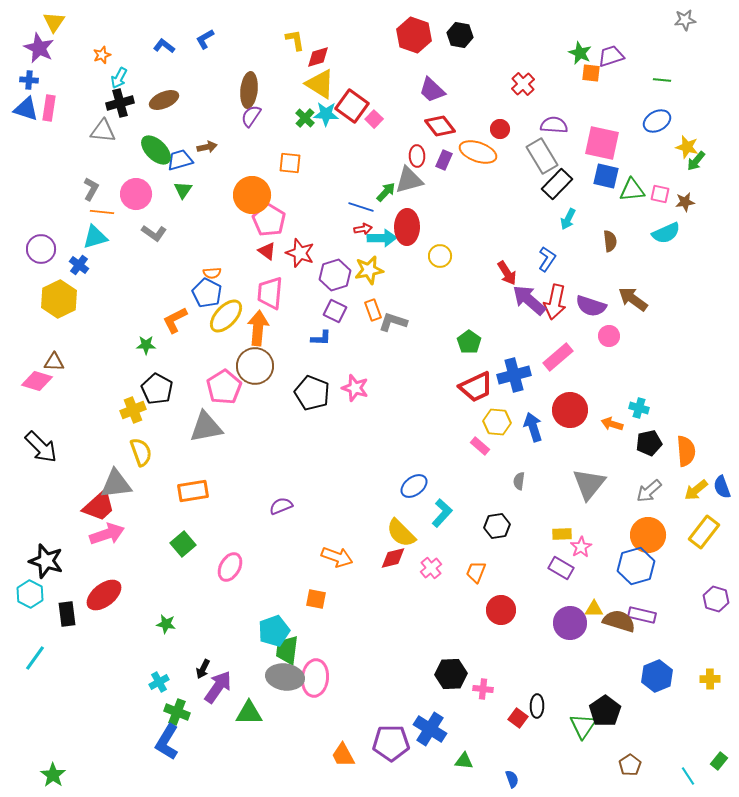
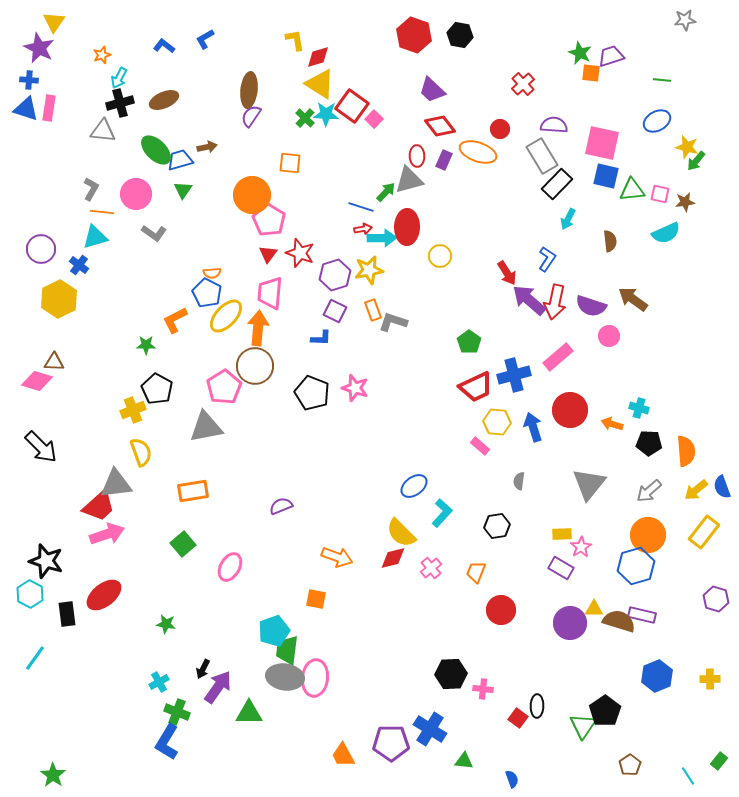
red triangle at (267, 251): moved 1 px right, 3 px down; rotated 30 degrees clockwise
black pentagon at (649, 443): rotated 15 degrees clockwise
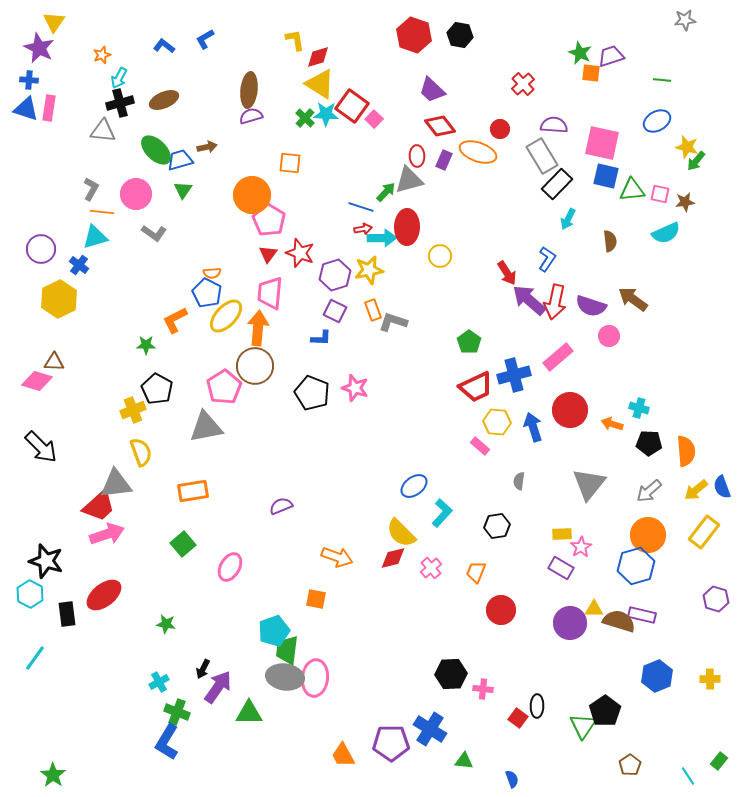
purple semicircle at (251, 116): rotated 40 degrees clockwise
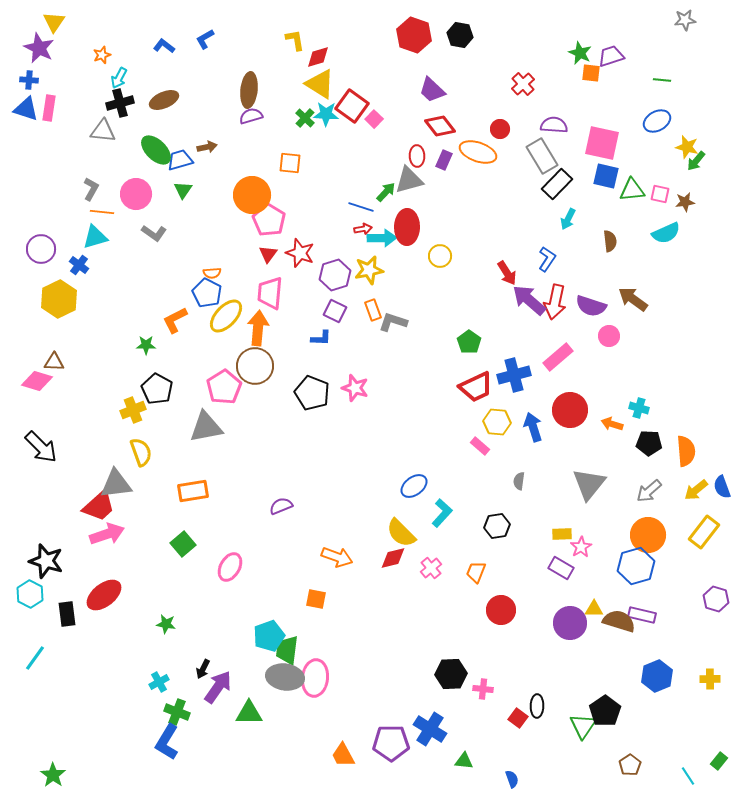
cyan pentagon at (274, 631): moved 5 px left, 5 px down
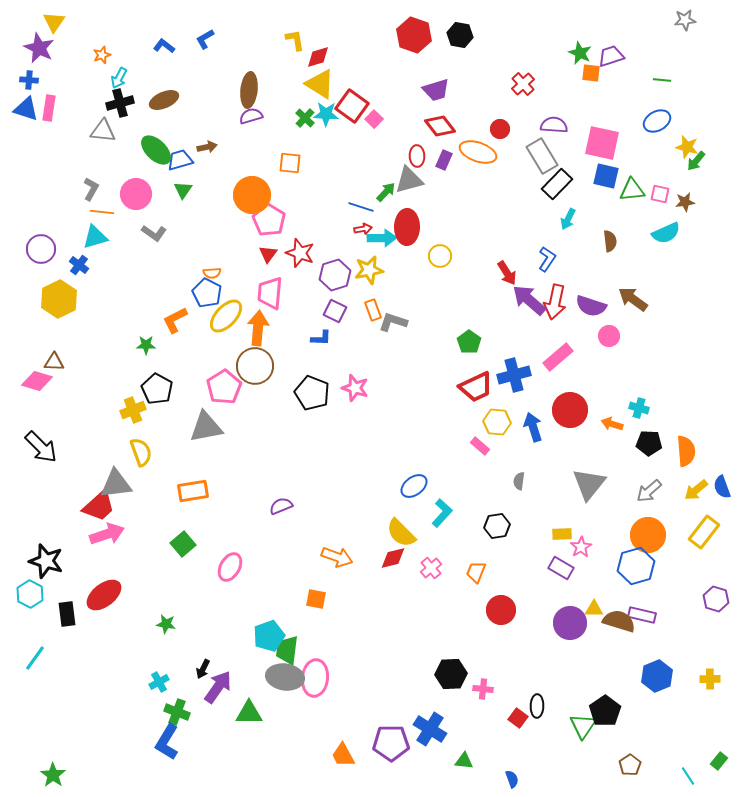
purple trapezoid at (432, 90): moved 4 px right; rotated 60 degrees counterclockwise
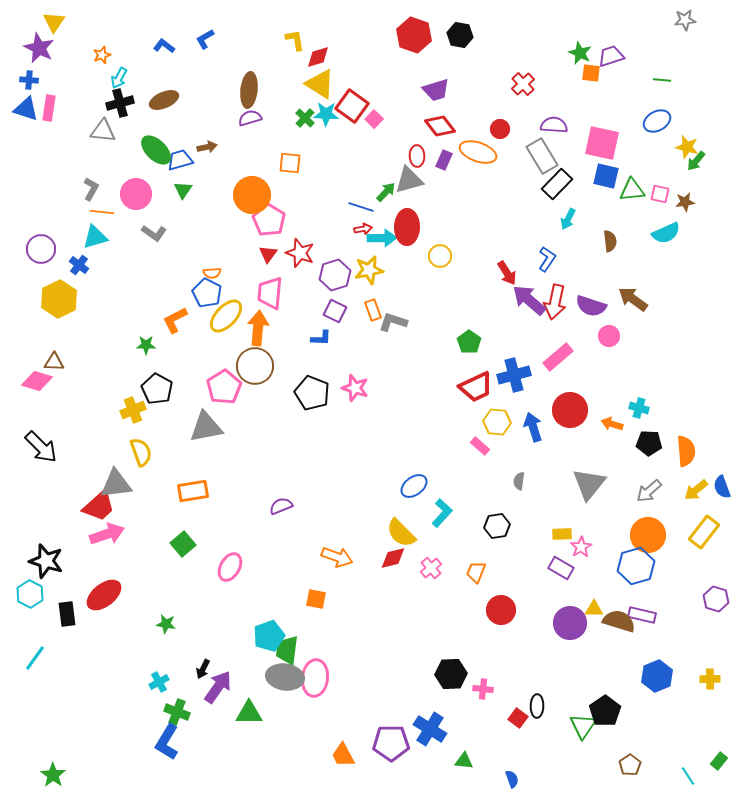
purple semicircle at (251, 116): moved 1 px left, 2 px down
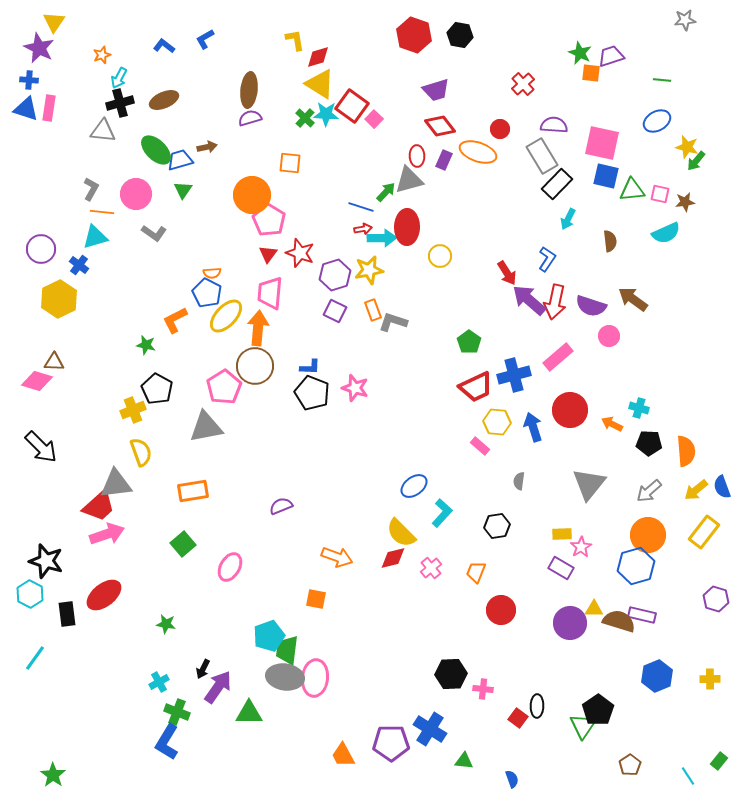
blue L-shape at (321, 338): moved 11 px left, 29 px down
green star at (146, 345): rotated 12 degrees clockwise
orange arrow at (612, 424): rotated 10 degrees clockwise
black pentagon at (605, 711): moved 7 px left, 1 px up
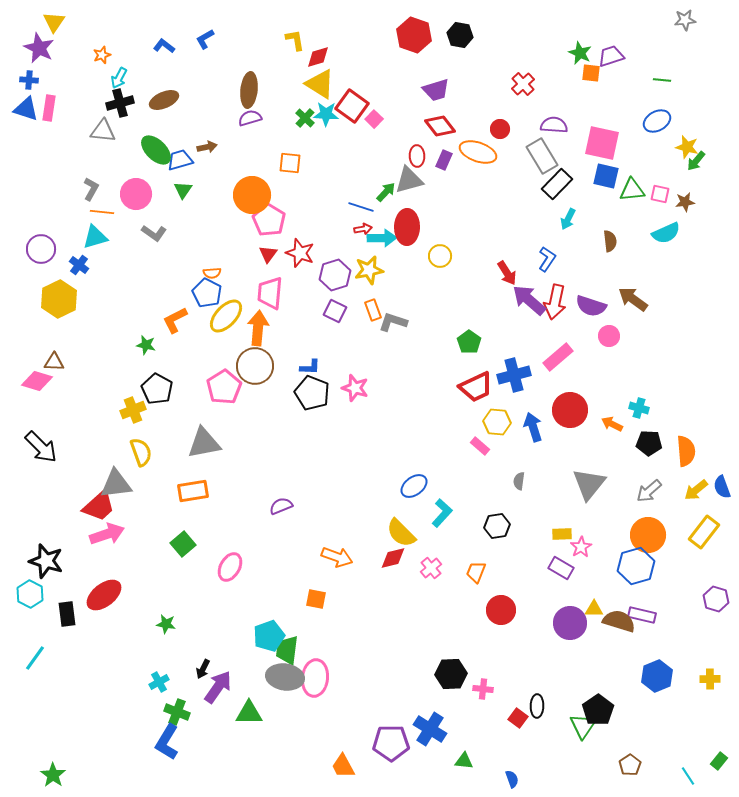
gray triangle at (206, 427): moved 2 px left, 16 px down
orange trapezoid at (343, 755): moved 11 px down
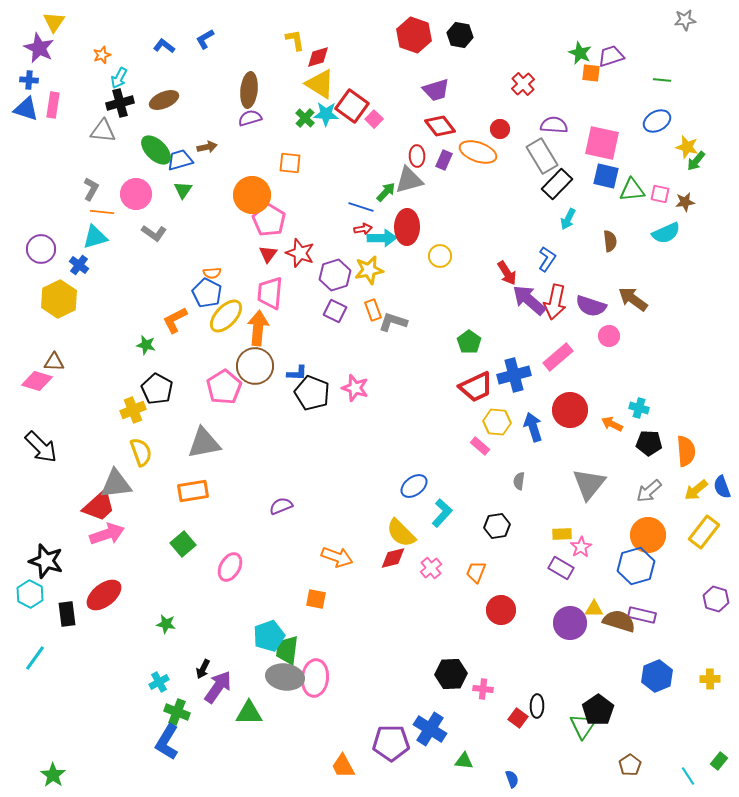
pink rectangle at (49, 108): moved 4 px right, 3 px up
blue L-shape at (310, 367): moved 13 px left, 6 px down
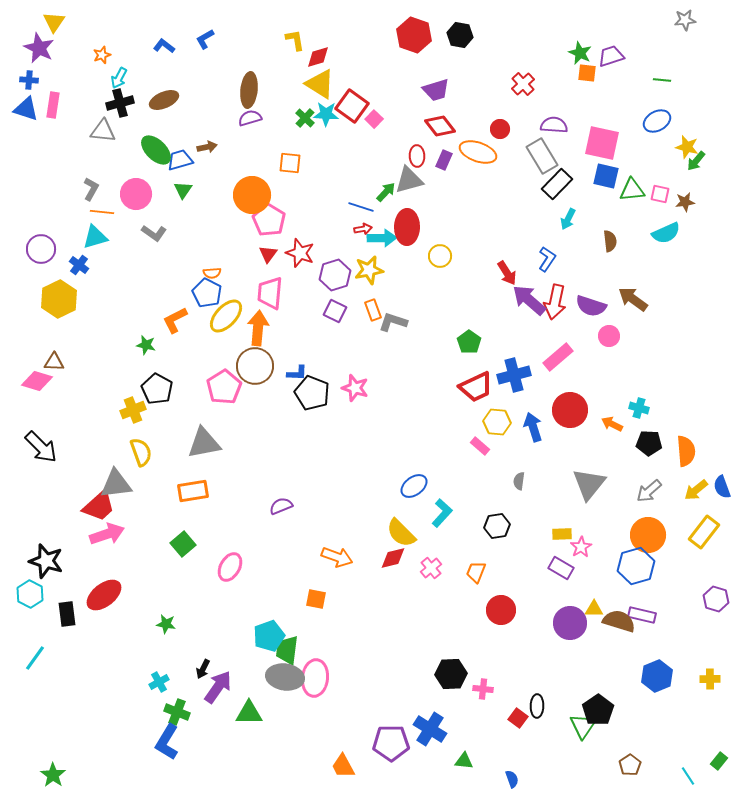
orange square at (591, 73): moved 4 px left
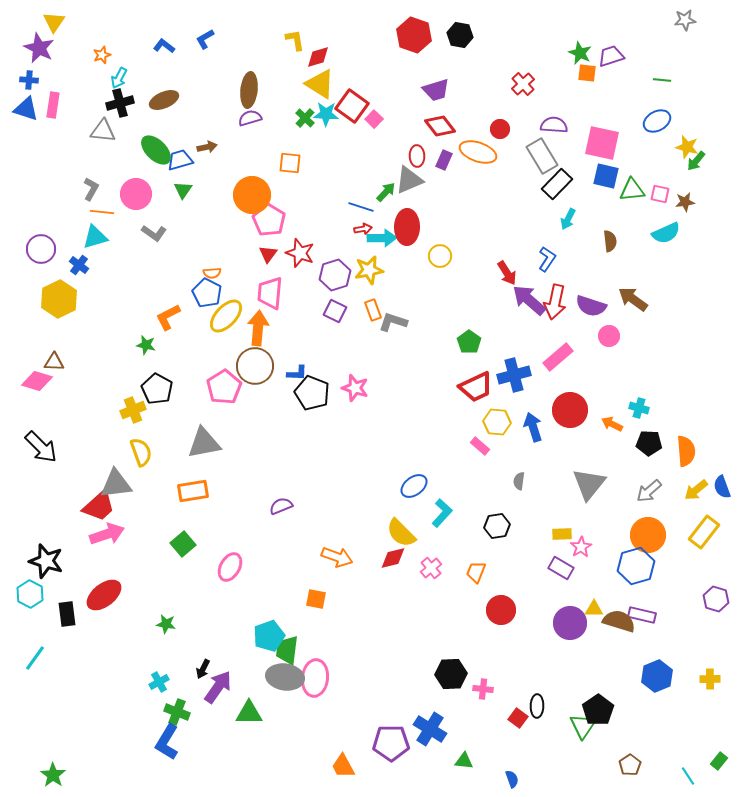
gray triangle at (409, 180): rotated 8 degrees counterclockwise
orange L-shape at (175, 320): moved 7 px left, 3 px up
